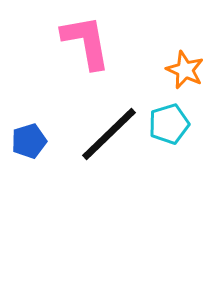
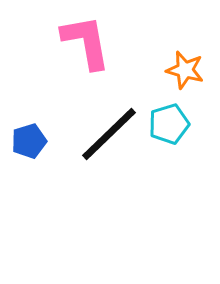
orange star: rotated 9 degrees counterclockwise
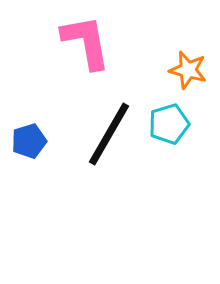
orange star: moved 3 px right
black line: rotated 16 degrees counterclockwise
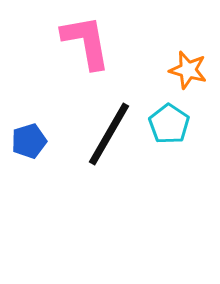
cyan pentagon: rotated 21 degrees counterclockwise
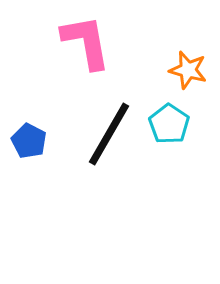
blue pentagon: rotated 28 degrees counterclockwise
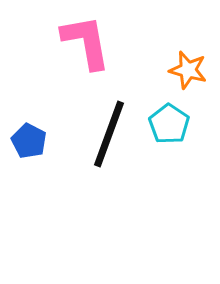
black line: rotated 10 degrees counterclockwise
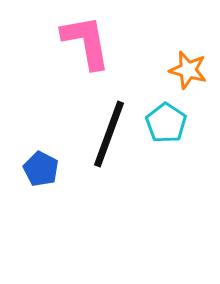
cyan pentagon: moved 3 px left, 1 px up
blue pentagon: moved 12 px right, 28 px down
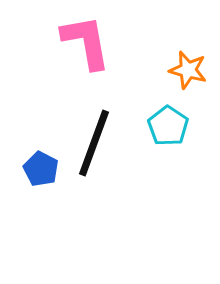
cyan pentagon: moved 2 px right, 3 px down
black line: moved 15 px left, 9 px down
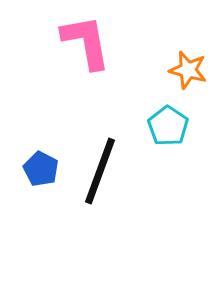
black line: moved 6 px right, 28 px down
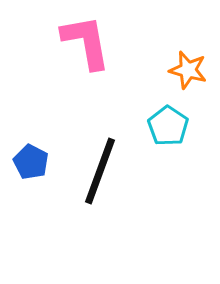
blue pentagon: moved 10 px left, 7 px up
